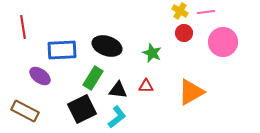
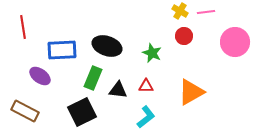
red circle: moved 3 px down
pink circle: moved 12 px right
green rectangle: rotated 10 degrees counterclockwise
black square: moved 3 px down
cyan L-shape: moved 29 px right
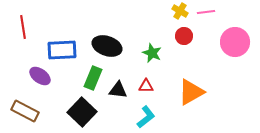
black square: rotated 20 degrees counterclockwise
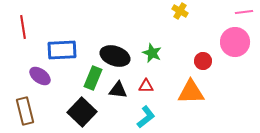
pink line: moved 38 px right
red circle: moved 19 px right, 25 px down
black ellipse: moved 8 px right, 10 px down
orange triangle: rotated 28 degrees clockwise
brown rectangle: rotated 48 degrees clockwise
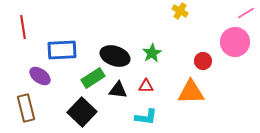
pink line: moved 2 px right, 1 px down; rotated 24 degrees counterclockwise
green star: rotated 18 degrees clockwise
green rectangle: rotated 35 degrees clockwise
brown rectangle: moved 1 px right, 3 px up
cyan L-shape: rotated 45 degrees clockwise
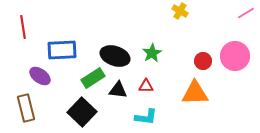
pink circle: moved 14 px down
orange triangle: moved 4 px right, 1 px down
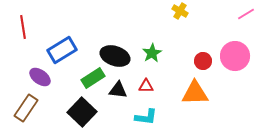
pink line: moved 1 px down
blue rectangle: rotated 28 degrees counterclockwise
purple ellipse: moved 1 px down
brown rectangle: rotated 48 degrees clockwise
